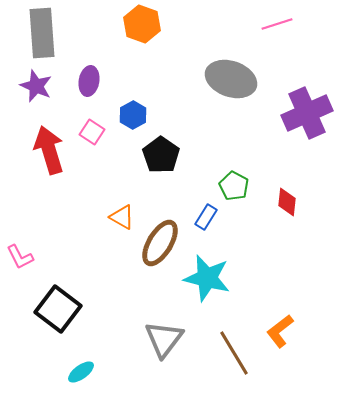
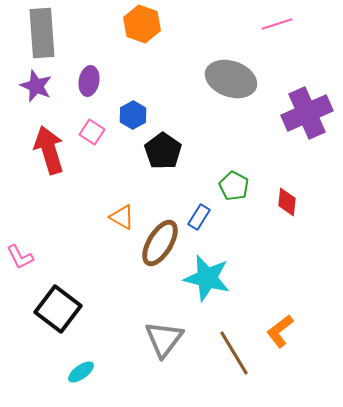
black pentagon: moved 2 px right, 4 px up
blue rectangle: moved 7 px left
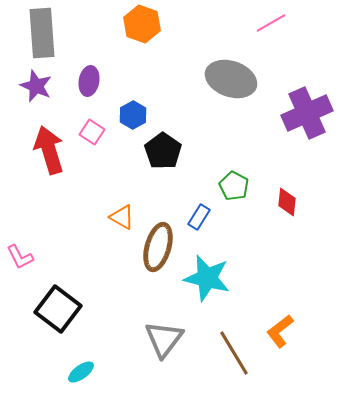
pink line: moved 6 px left, 1 px up; rotated 12 degrees counterclockwise
brown ellipse: moved 2 px left, 4 px down; rotated 15 degrees counterclockwise
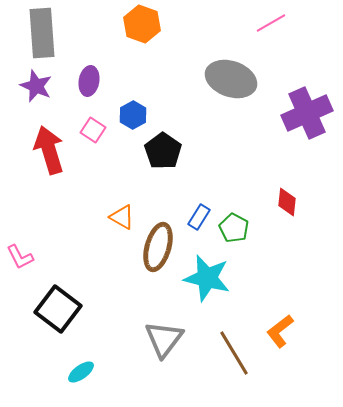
pink square: moved 1 px right, 2 px up
green pentagon: moved 42 px down
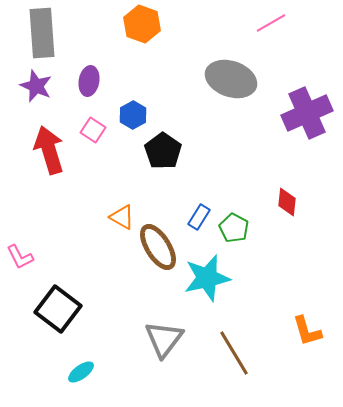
brown ellipse: rotated 48 degrees counterclockwise
cyan star: rotated 27 degrees counterclockwise
orange L-shape: moved 27 px right; rotated 68 degrees counterclockwise
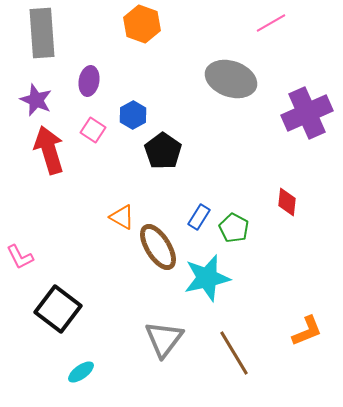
purple star: moved 14 px down
orange L-shape: rotated 96 degrees counterclockwise
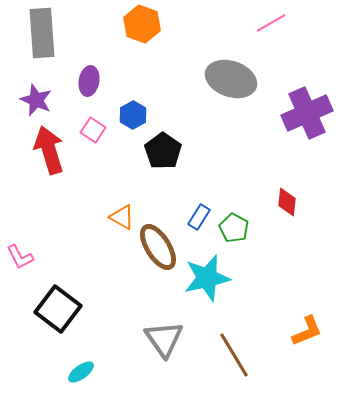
gray triangle: rotated 12 degrees counterclockwise
brown line: moved 2 px down
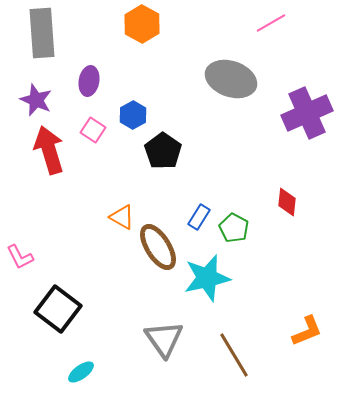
orange hexagon: rotated 9 degrees clockwise
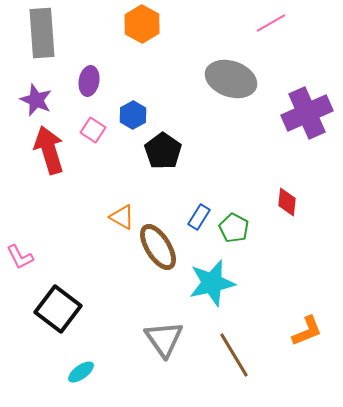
cyan star: moved 5 px right, 5 px down
